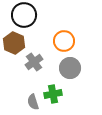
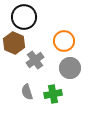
black circle: moved 2 px down
gray cross: moved 1 px right, 2 px up
gray semicircle: moved 6 px left, 10 px up
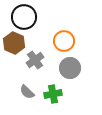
gray semicircle: rotated 28 degrees counterclockwise
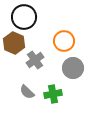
gray circle: moved 3 px right
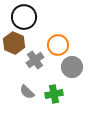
orange circle: moved 6 px left, 4 px down
gray circle: moved 1 px left, 1 px up
green cross: moved 1 px right
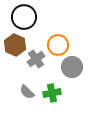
brown hexagon: moved 1 px right, 2 px down
gray cross: moved 1 px right, 1 px up
green cross: moved 2 px left, 1 px up
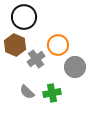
gray circle: moved 3 px right
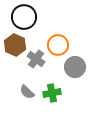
gray cross: rotated 18 degrees counterclockwise
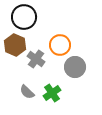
orange circle: moved 2 px right
green cross: rotated 24 degrees counterclockwise
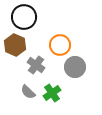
gray cross: moved 6 px down
gray semicircle: moved 1 px right
